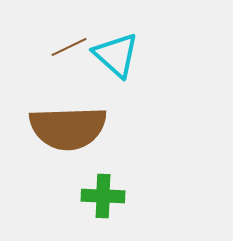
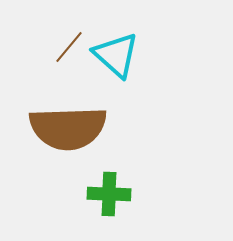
brown line: rotated 24 degrees counterclockwise
green cross: moved 6 px right, 2 px up
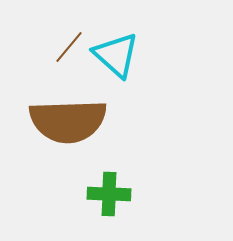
brown semicircle: moved 7 px up
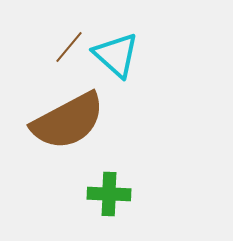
brown semicircle: rotated 26 degrees counterclockwise
